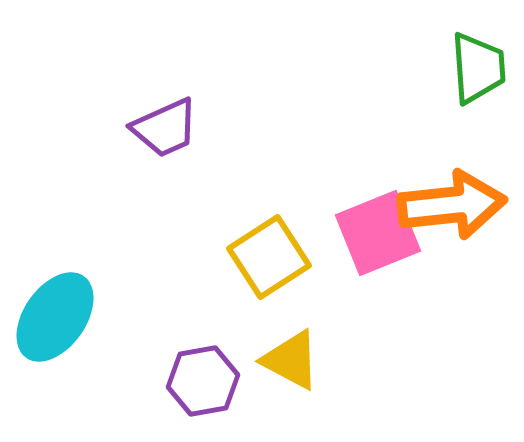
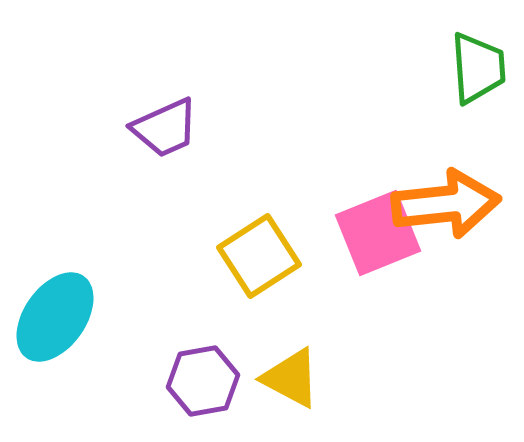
orange arrow: moved 6 px left, 1 px up
yellow square: moved 10 px left, 1 px up
yellow triangle: moved 18 px down
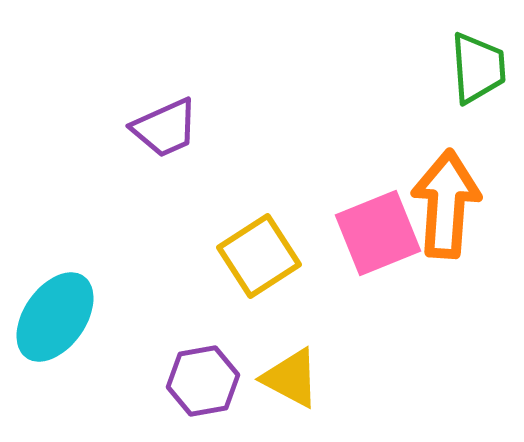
orange arrow: rotated 80 degrees counterclockwise
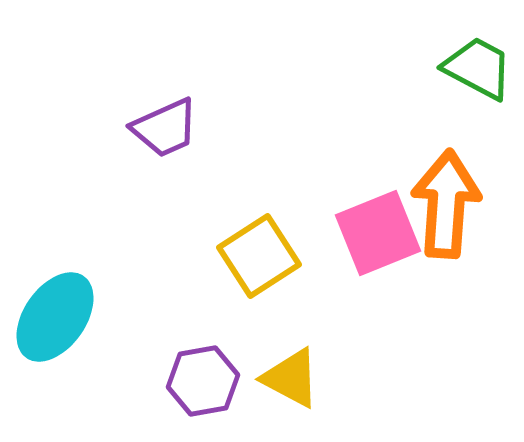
green trapezoid: rotated 58 degrees counterclockwise
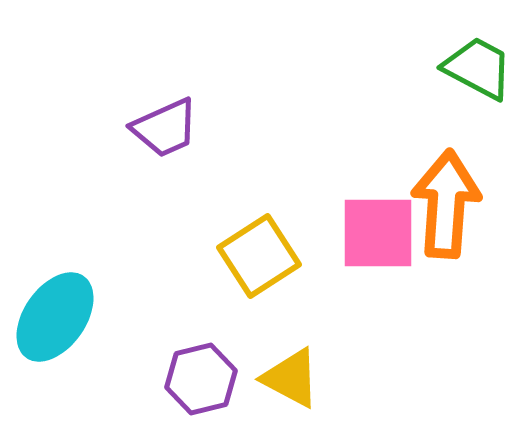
pink square: rotated 22 degrees clockwise
purple hexagon: moved 2 px left, 2 px up; rotated 4 degrees counterclockwise
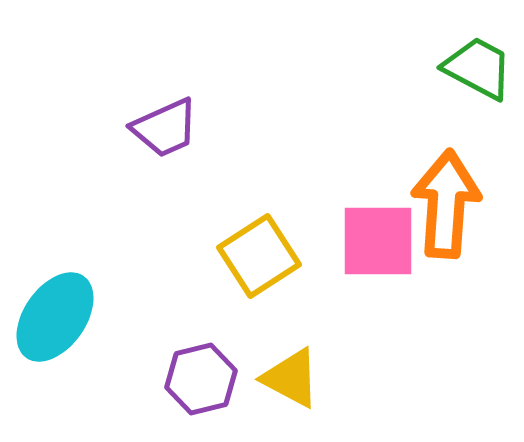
pink square: moved 8 px down
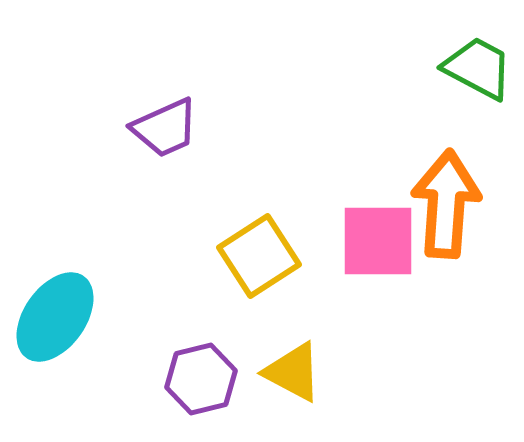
yellow triangle: moved 2 px right, 6 px up
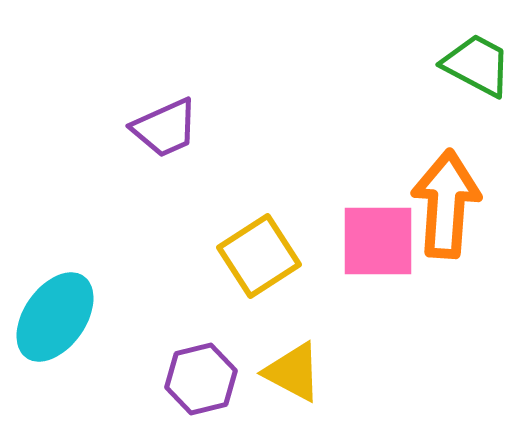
green trapezoid: moved 1 px left, 3 px up
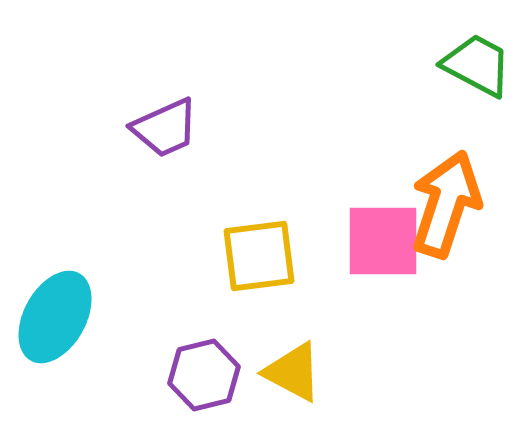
orange arrow: rotated 14 degrees clockwise
pink square: moved 5 px right
yellow square: rotated 26 degrees clockwise
cyan ellipse: rotated 6 degrees counterclockwise
purple hexagon: moved 3 px right, 4 px up
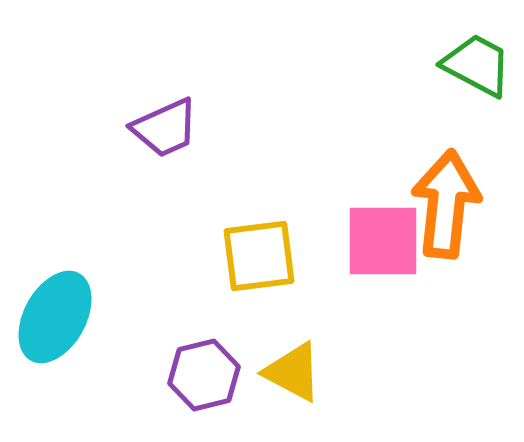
orange arrow: rotated 12 degrees counterclockwise
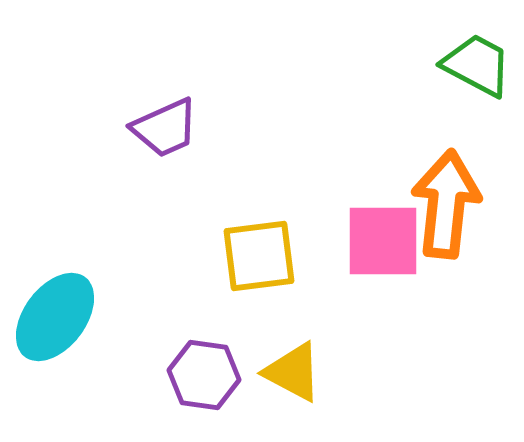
cyan ellipse: rotated 8 degrees clockwise
purple hexagon: rotated 22 degrees clockwise
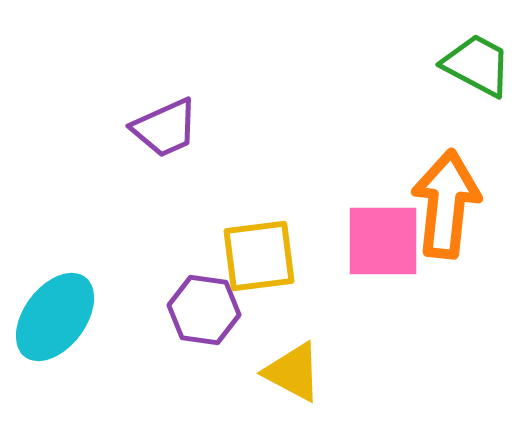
purple hexagon: moved 65 px up
